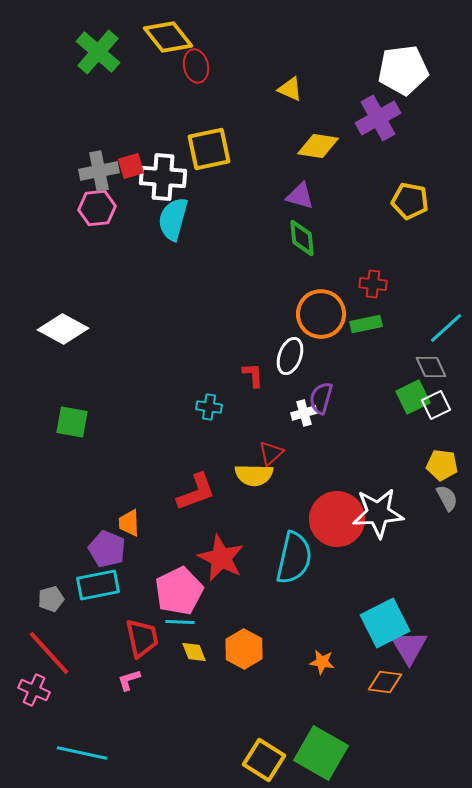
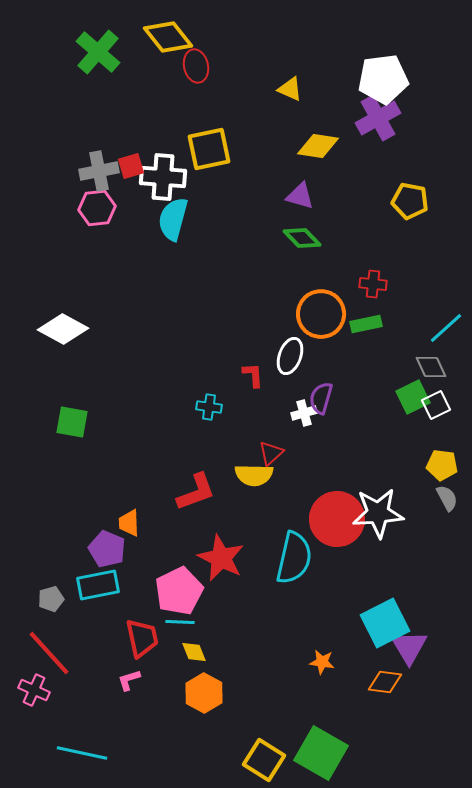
white pentagon at (403, 70): moved 20 px left, 9 px down
green diamond at (302, 238): rotated 39 degrees counterclockwise
orange hexagon at (244, 649): moved 40 px left, 44 px down
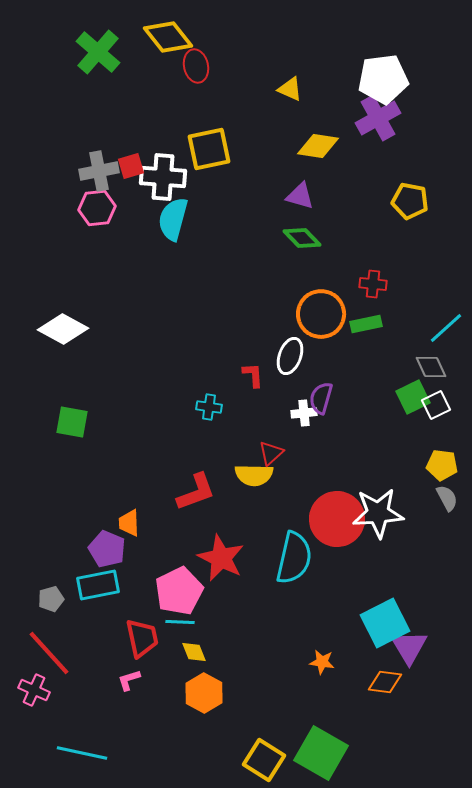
white cross at (304, 413): rotated 10 degrees clockwise
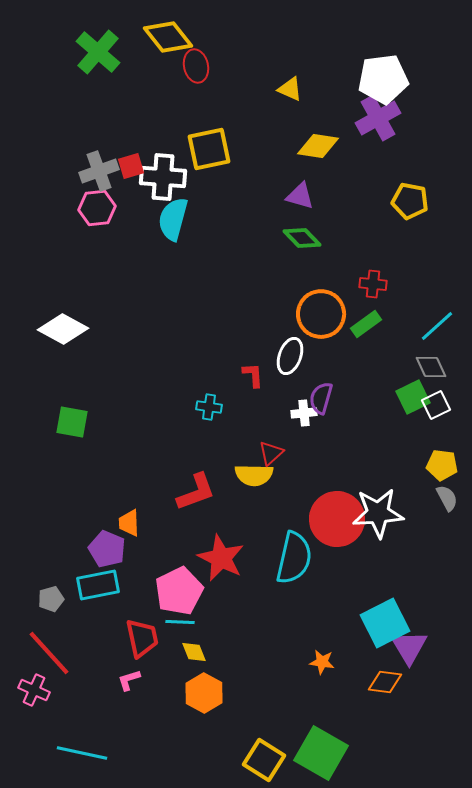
gray cross at (99, 171): rotated 9 degrees counterclockwise
green rectangle at (366, 324): rotated 24 degrees counterclockwise
cyan line at (446, 328): moved 9 px left, 2 px up
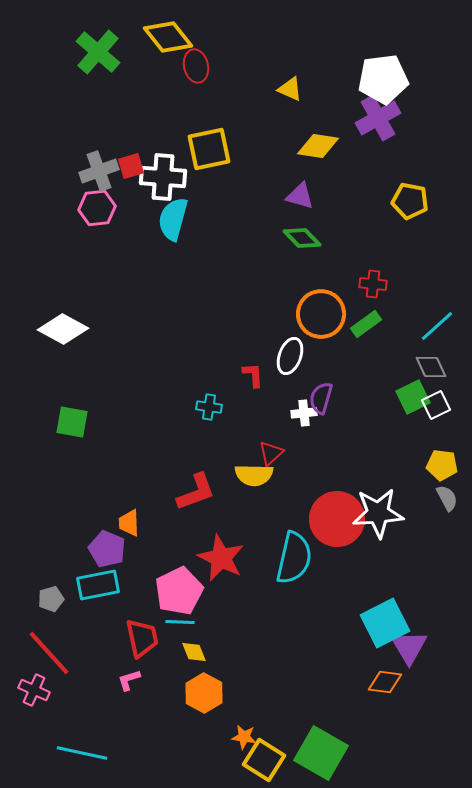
orange star at (322, 662): moved 78 px left, 75 px down
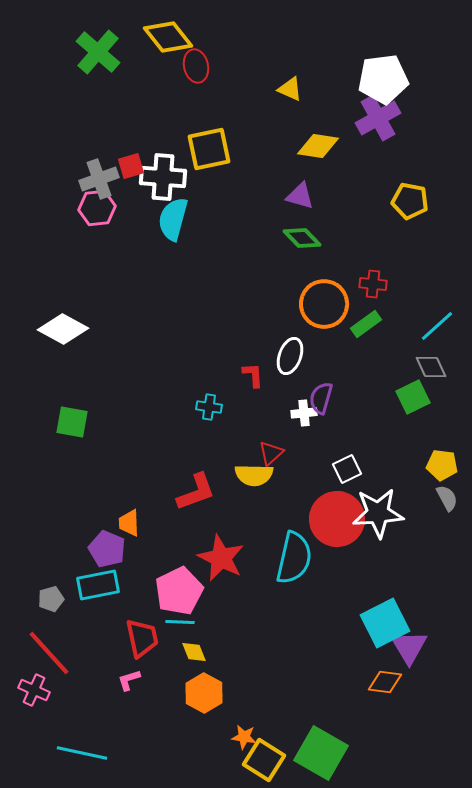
gray cross at (99, 171): moved 8 px down
orange circle at (321, 314): moved 3 px right, 10 px up
white square at (436, 405): moved 89 px left, 64 px down
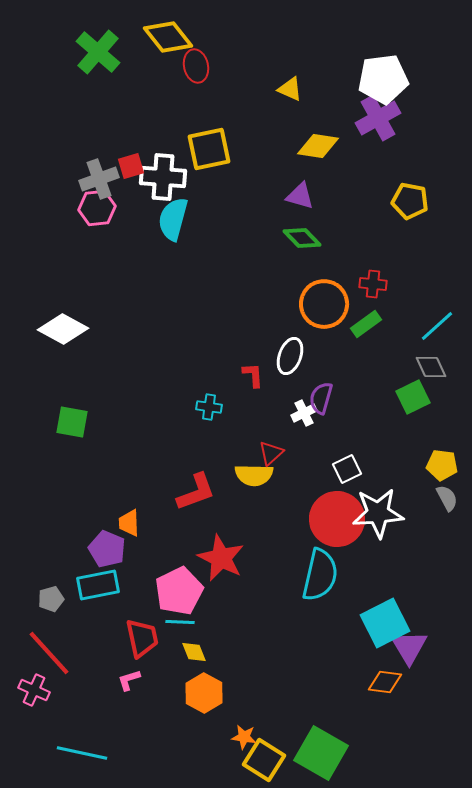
white cross at (304, 413): rotated 20 degrees counterclockwise
cyan semicircle at (294, 558): moved 26 px right, 17 px down
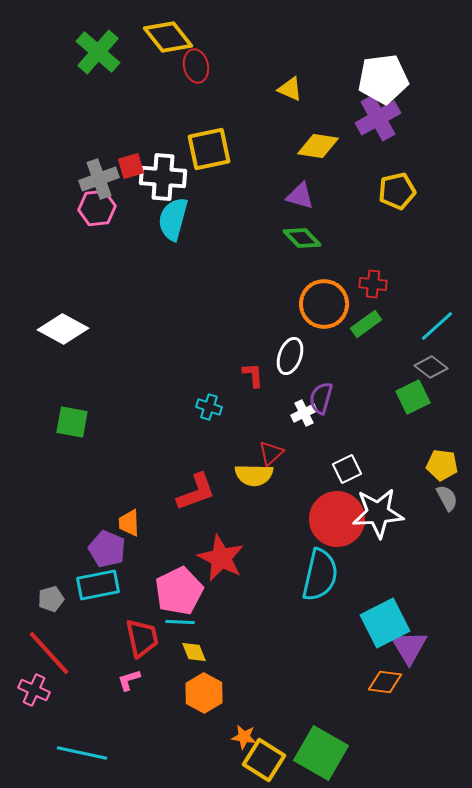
yellow pentagon at (410, 201): moved 13 px left, 10 px up; rotated 24 degrees counterclockwise
gray diamond at (431, 367): rotated 28 degrees counterclockwise
cyan cross at (209, 407): rotated 10 degrees clockwise
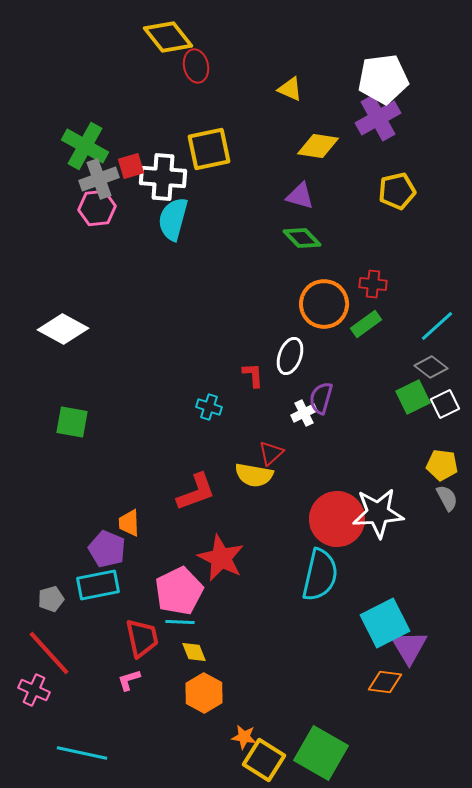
green cross at (98, 52): moved 13 px left, 94 px down; rotated 12 degrees counterclockwise
white square at (347, 469): moved 98 px right, 65 px up
yellow semicircle at (254, 475): rotated 9 degrees clockwise
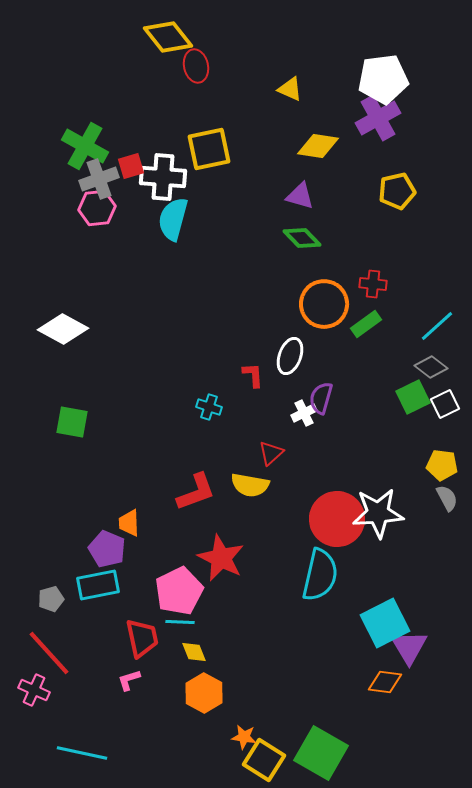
yellow semicircle at (254, 475): moved 4 px left, 10 px down
